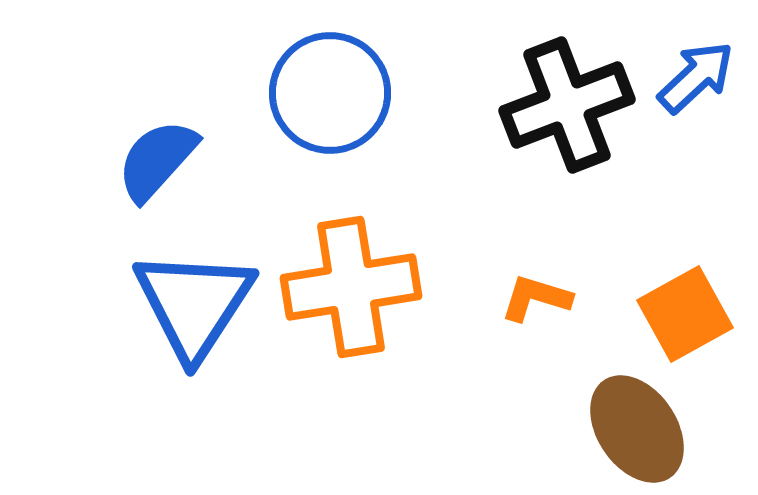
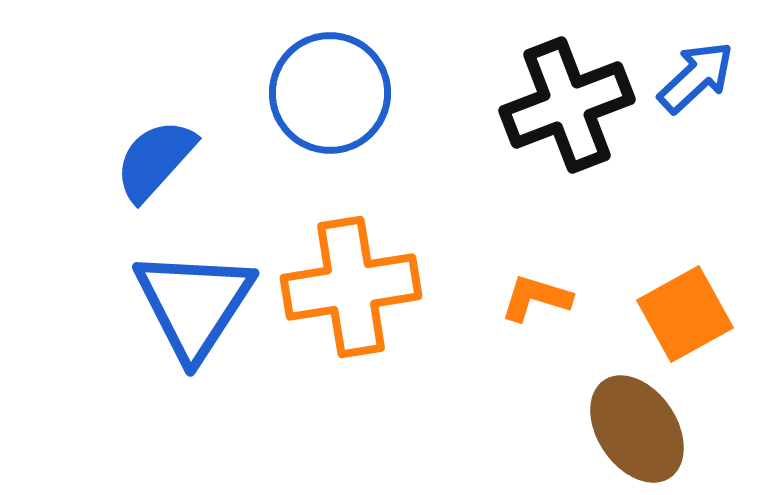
blue semicircle: moved 2 px left
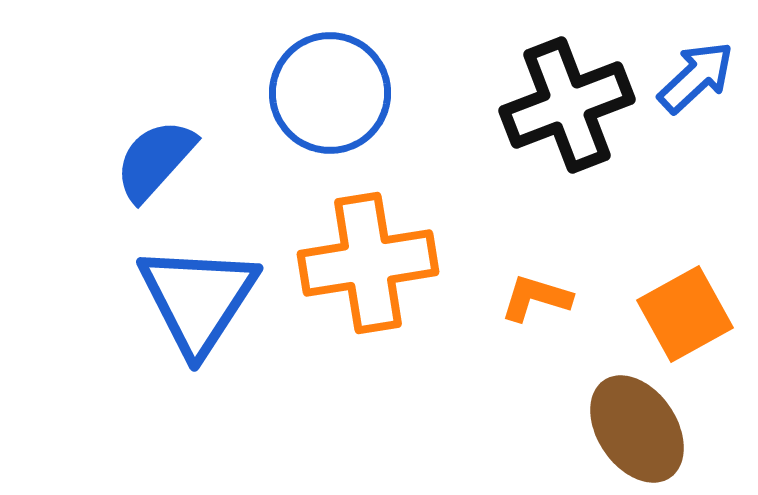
orange cross: moved 17 px right, 24 px up
blue triangle: moved 4 px right, 5 px up
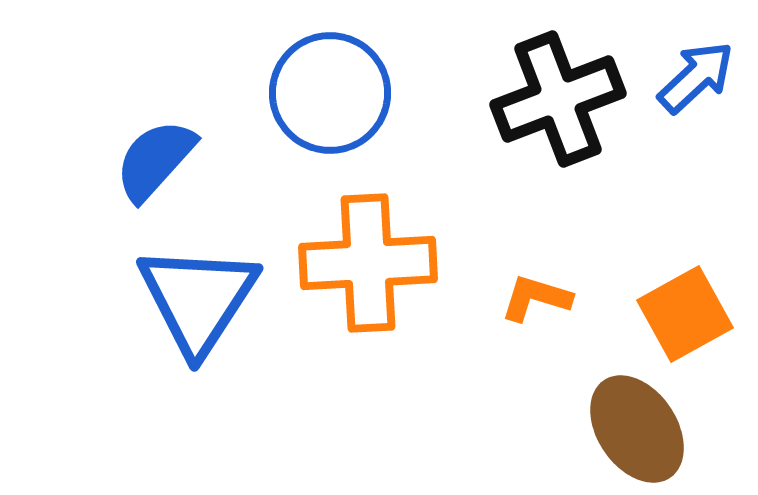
black cross: moved 9 px left, 6 px up
orange cross: rotated 6 degrees clockwise
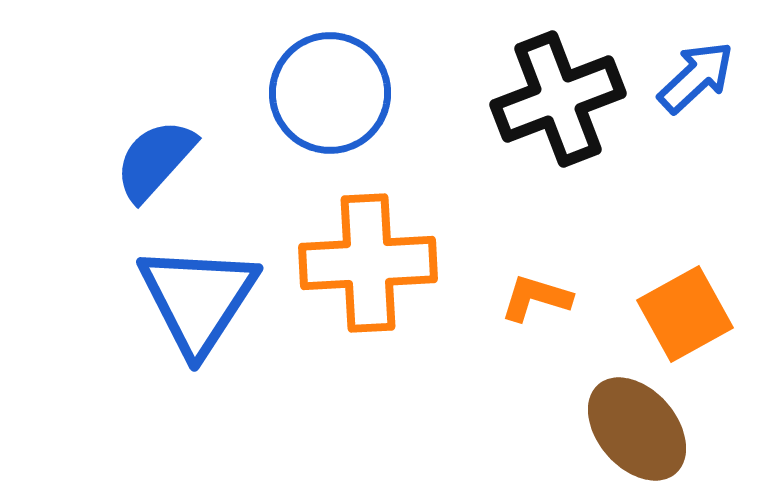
brown ellipse: rotated 7 degrees counterclockwise
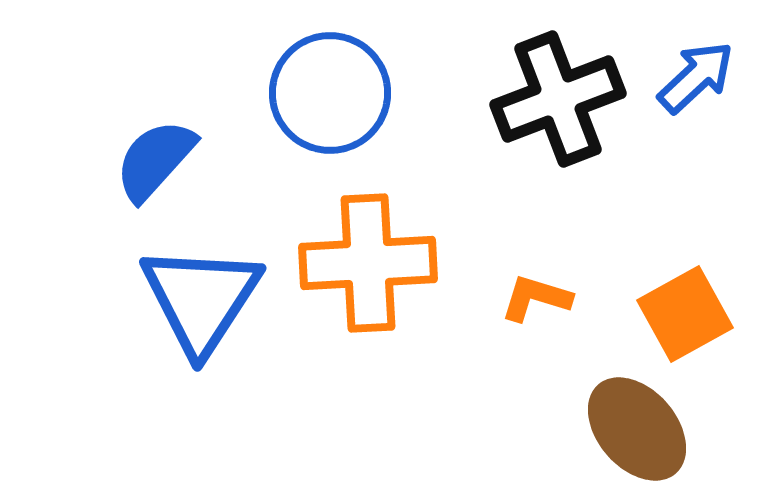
blue triangle: moved 3 px right
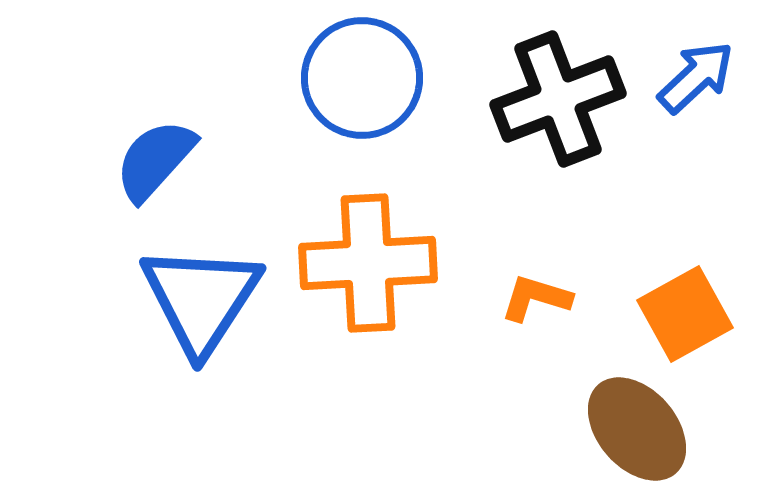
blue circle: moved 32 px right, 15 px up
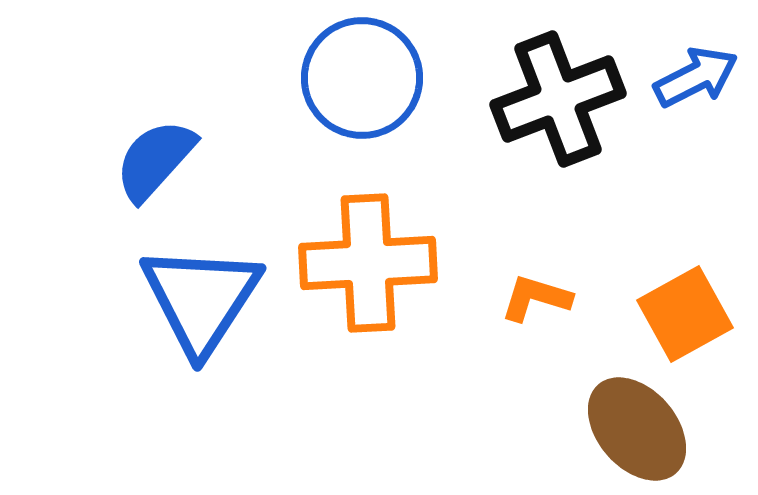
blue arrow: rotated 16 degrees clockwise
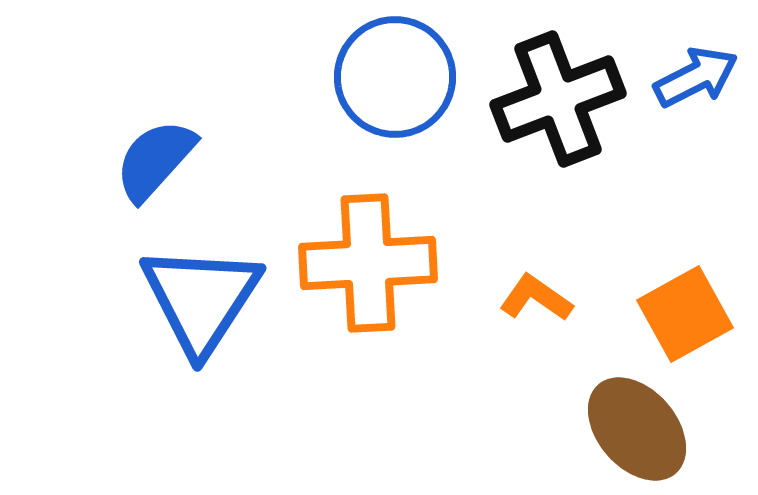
blue circle: moved 33 px right, 1 px up
orange L-shape: rotated 18 degrees clockwise
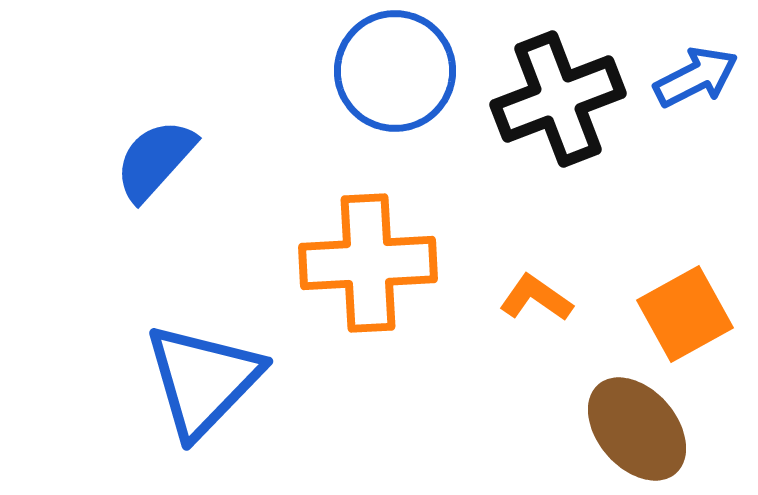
blue circle: moved 6 px up
blue triangle: moved 2 px right, 81 px down; rotated 11 degrees clockwise
